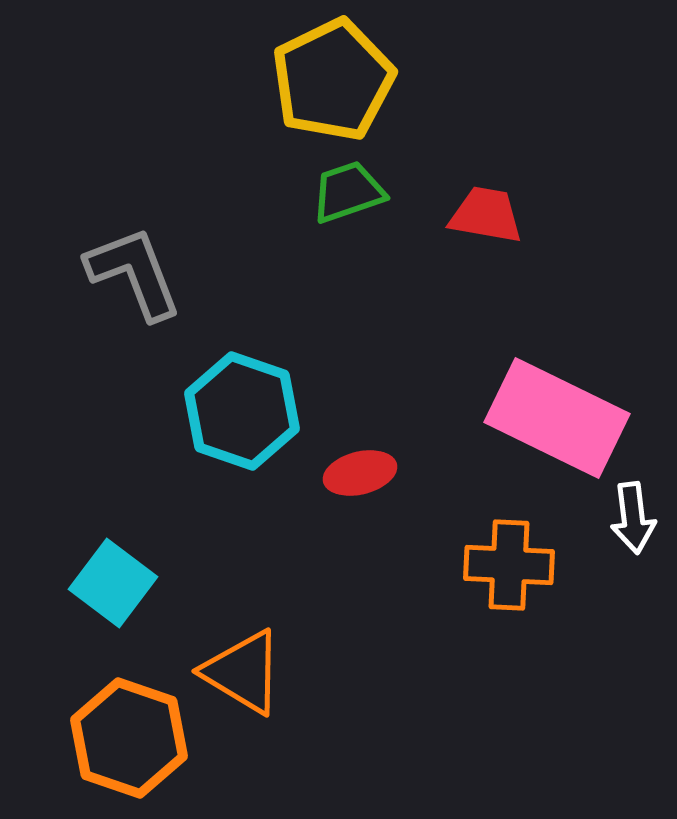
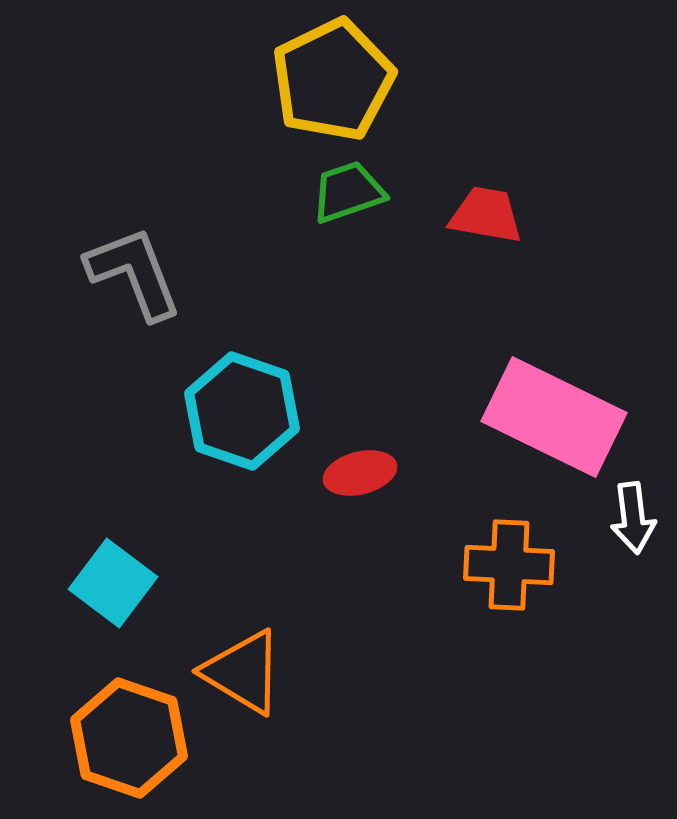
pink rectangle: moved 3 px left, 1 px up
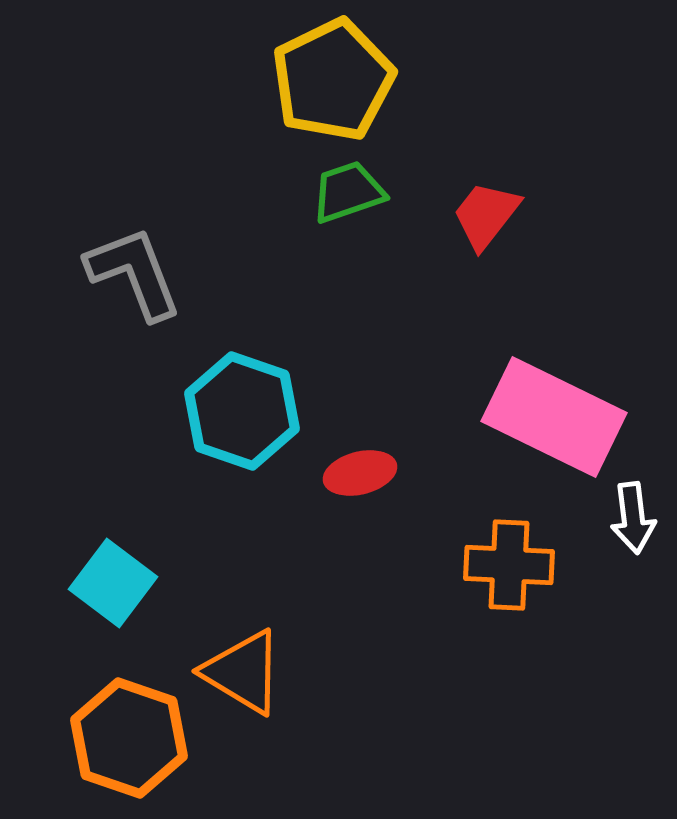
red trapezoid: rotated 62 degrees counterclockwise
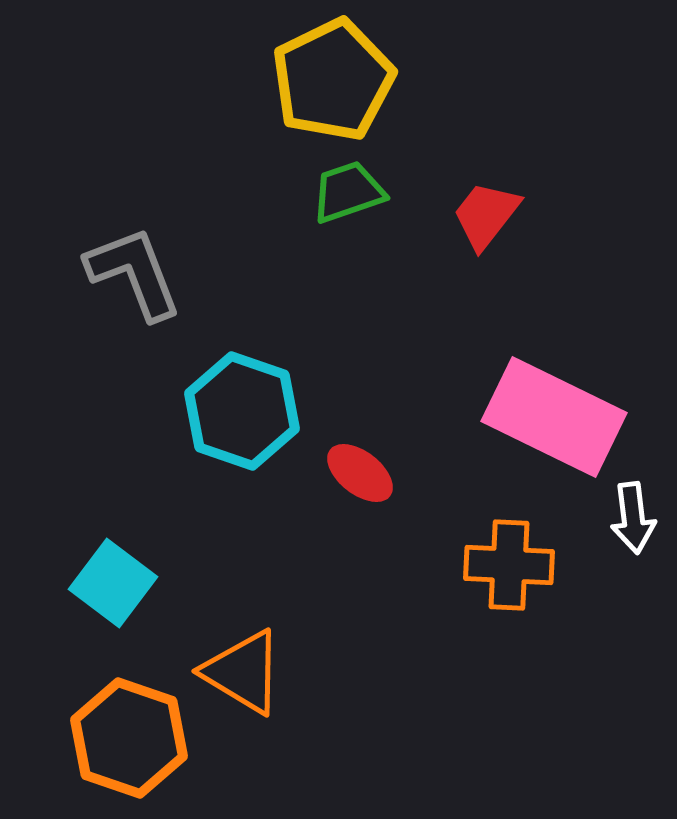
red ellipse: rotated 52 degrees clockwise
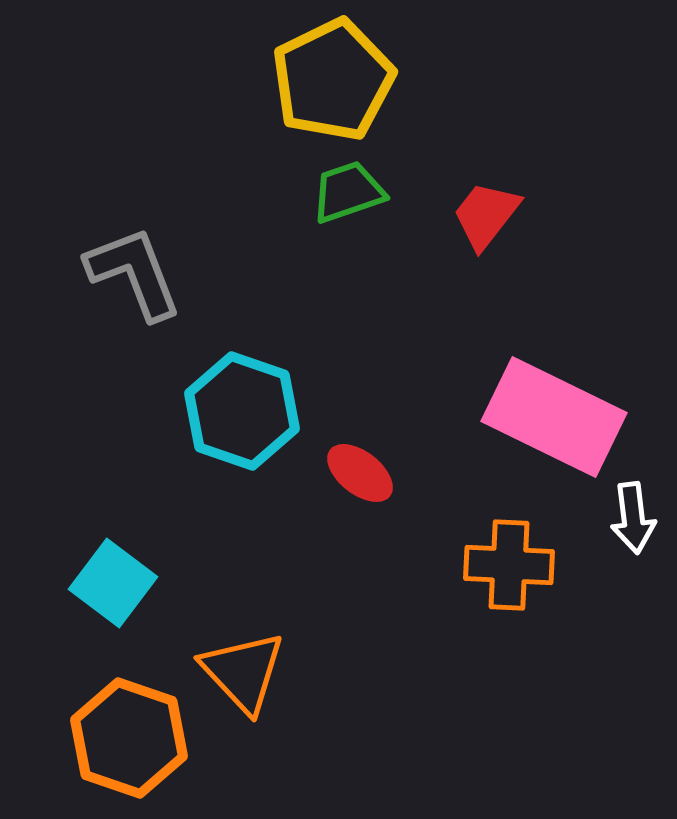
orange triangle: rotated 16 degrees clockwise
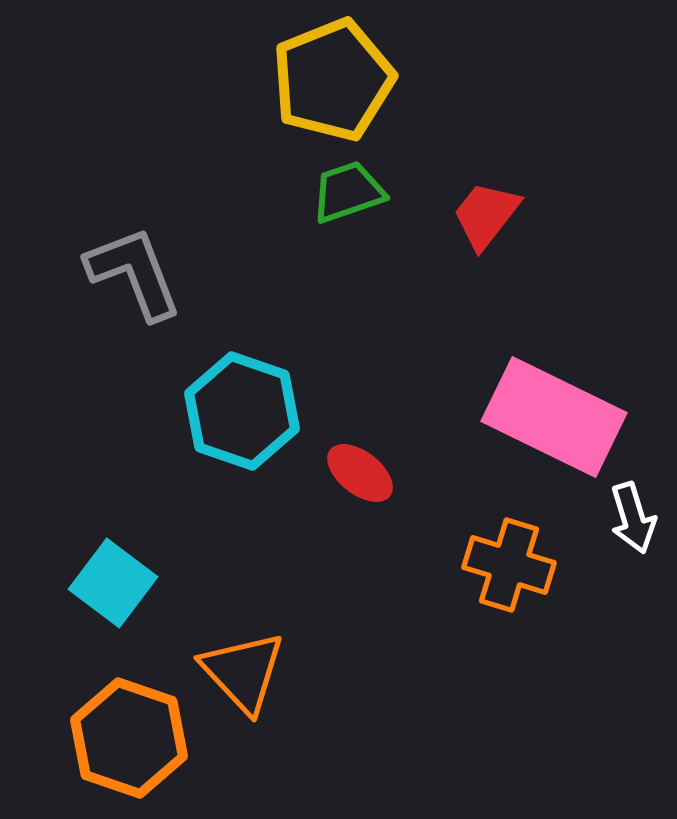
yellow pentagon: rotated 4 degrees clockwise
white arrow: rotated 10 degrees counterclockwise
orange cross: rotated 14 degrees clockwise
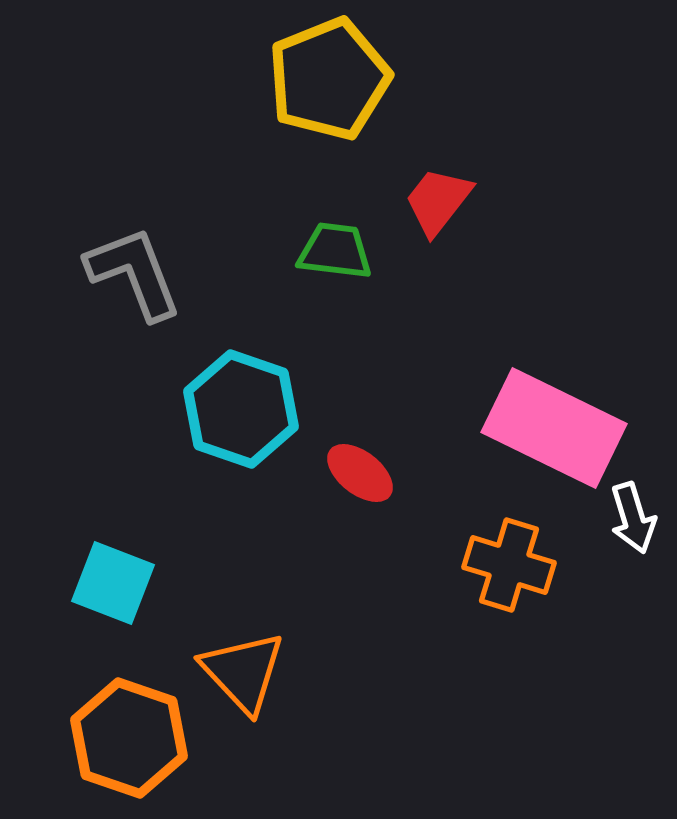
yellow pentagon: moved 4 px left, 1 px up
green trapezoid: moved 13 px left, 59 px down; rotated 26 degrees clockwise
red trapezoid: moved 48 px left, 14 px up
cyan hexagon: moved 1 px left, 2 px up
pink rectangle: moved 11 px down
cyan square: rotated 16 degrees counterclockwise
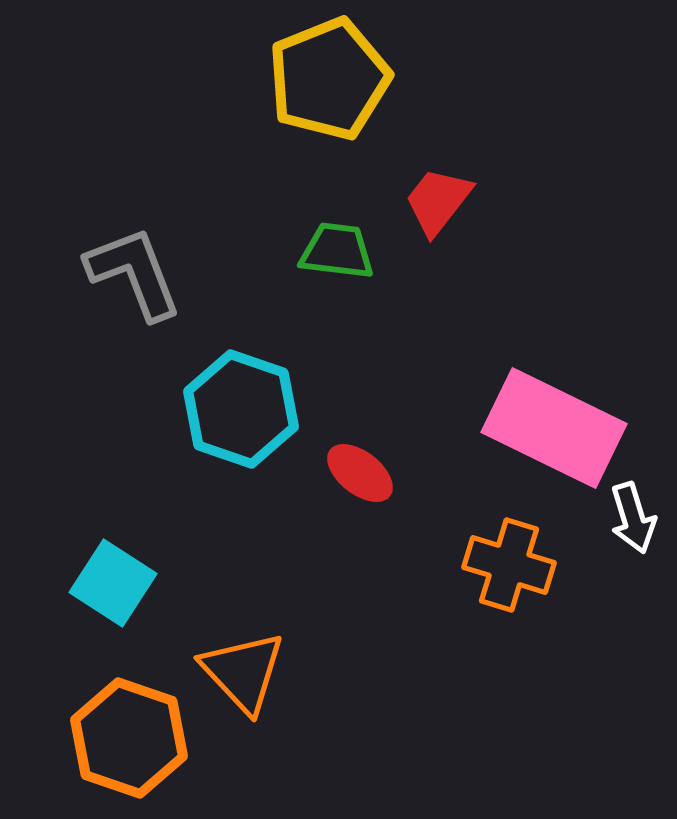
green trapezoid: moved 2 px right
cyan square: rotated 12 degrees clockwise
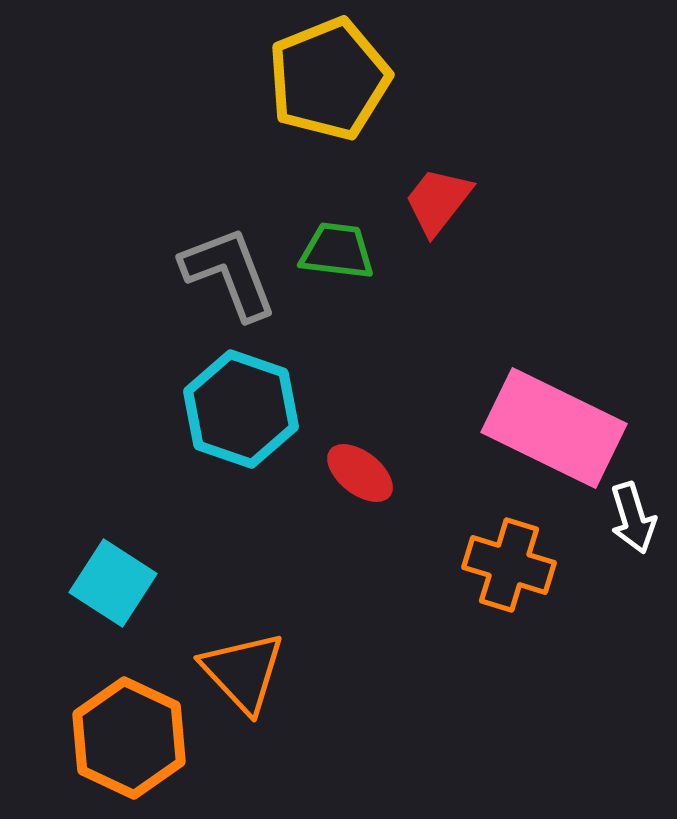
gray L-shape: moved 95 px right
orange hexagon: rotated 6 degrees clockwise
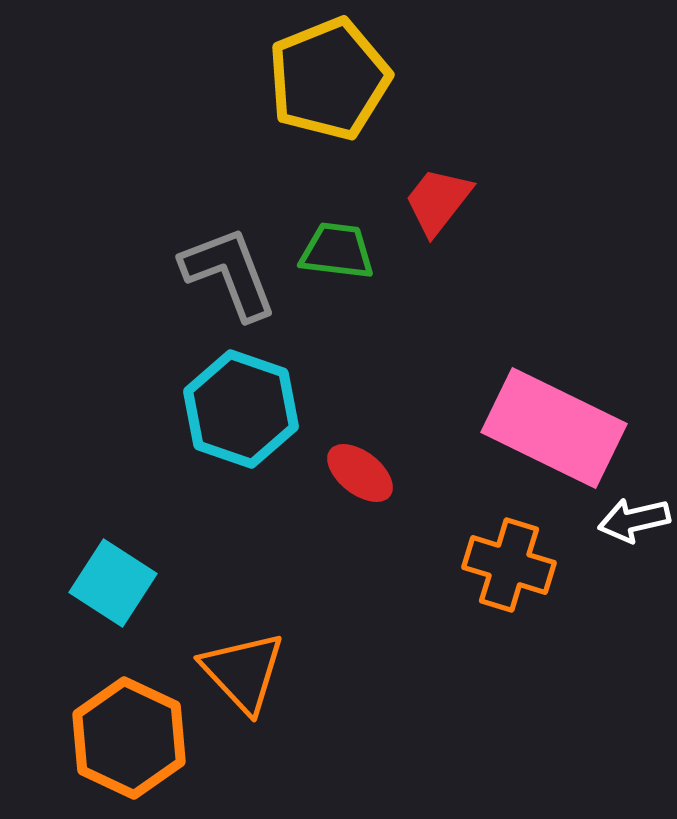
white arrow: moved 1 px right, 2 px down; rotated 94 degrees clockwise
